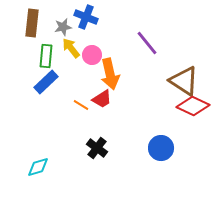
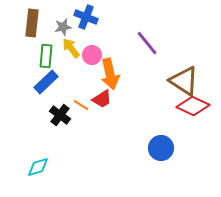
black cross: moved 37 px left, 33 px up
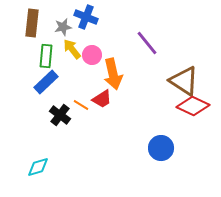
yellow arrow: moved 1 px right, 1 px down
orange arrow: moved 3 px right
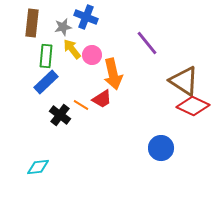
cyan diamond: rotated 10 degrees clockwise
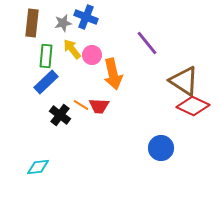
gray star: moved 4 px up
red trapezoid: moved 3 px left, 7 px down; rotated 35 degrees clockwise
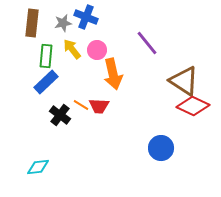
pink circle: moved 5 px right, 5 px up
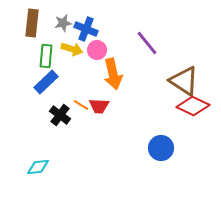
blue cross: moved 12 px down
yellow arrow: rotated 145 degrees clockwise
